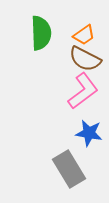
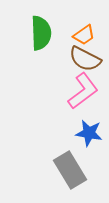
gray rectangle: moved 1 px right, 1 px down
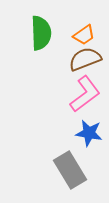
brown semicircle: rotated 132 degrees clockwise
pink L-shape: moved 2 px right, 3 px down
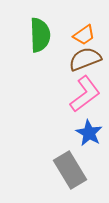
green semicircle: moved 1 px left, 2 px down
blue star: rotated 20 degrees clockwise
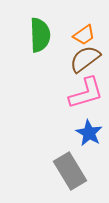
brown semicircle: rotated 16 degrees counterclockwise
pink L-shape: moved 1 px right, 1 px up; rotated 21 degrees clockwise
gray rectangle: moved 1 px down
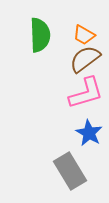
orange trapezoid: rotated 65 degrees clockwise
